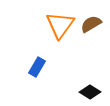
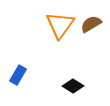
blue rectangle: moved 19 px left, 8 px down
black diamond: moved 17 px left, 6 px up
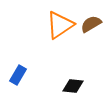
orange triangle: rotated 20 degrees clockwise
black diamond: rotated 25 degrees counterclockwise
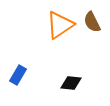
brown semicircle: moved 1 px right, 2 px up; rotated 85 degrees counterclockwise
black diamond: moved 2 px left, 3 px up
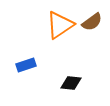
brown semicircle: rotated 100 degrees counterclockwise
blue rectangle: moved 8 px right, 10 px up; rotated 42 degrees clockwise
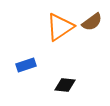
orange triangle: moved 2 px down
black diamond: moved 6 px left, 2 px down
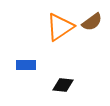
blue rectangle: rotated 18 degrees clockwise
black diamond: moved 2 px left
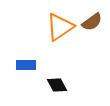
black diamond: moved 6 px left; rotated 55 degrees clockwise
